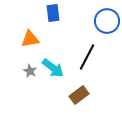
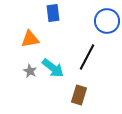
brown rectangle: rotated 36 degrees counterclockwise
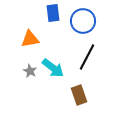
blue circle: moved 24 px left
brown rectangle: rotated 36 degrees counterclockwise
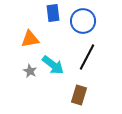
cyan arrow: moved 3 px up
brown rectangle: rotated 36 degrees clockwise
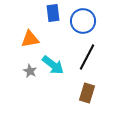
brown rectangle: moved 8 px right, 2 px up
